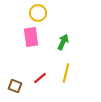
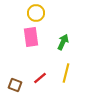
yellow circle: moved 2 px left
brown square: moved 1 px up
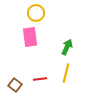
pink rectangle: moved 1 px left
green arrow: moved 4 px right, 5 px down
red line: moved 1 px down; rotated 32 degrees clockwise
brown square: rotated 16 degrees clockwise
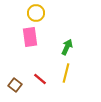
red line: rotated 48 degrees clockwise
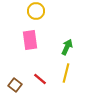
yellow circle: moved 2 px up
pink rectangle: moved 3 px down
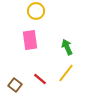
green arrow: rotated 49 degrees counterclockwise
yellow line: rotated 24 degrees clockwise
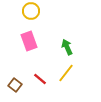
yellow circle: moved 5 px left
pink rectangle: moved 1 px left, 1 px down; rotated 12 degrees counterclockwise
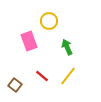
yellow circle: moved 18 px right, 10 px down
yellow line: moved 2 px right, 3 px down
red line: moved 2 px right, 3 px up
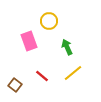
yellow line: moved 5 px right, 3 px up; rotated 12 degrees clockwise
